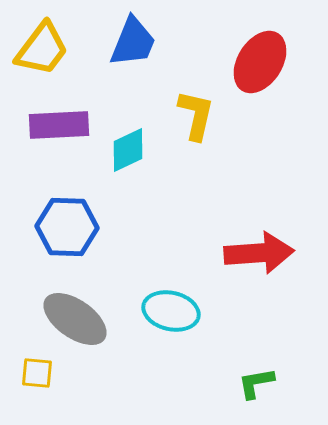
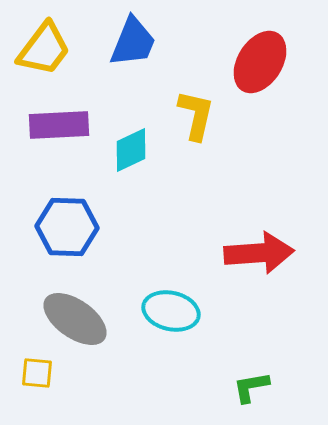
yellow trapezoid: moved 2 px right
cyan diamond: moved 3 px right
green L-shape: moved 5 px left, 4 px down
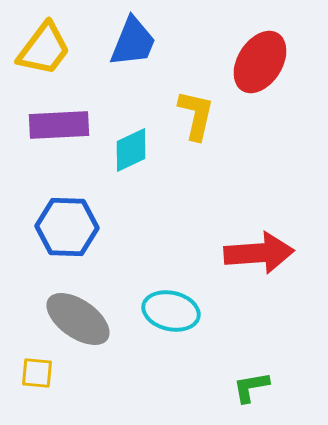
gray ellipse: moved 3 px right
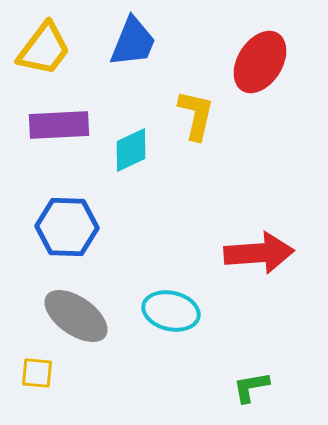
gray ellipse: moved 2 px left, 3 px up
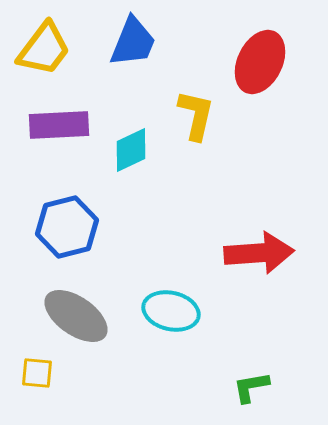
red ellipse: rotated 6 degrees counterclockwise
blue hexagon: rotated 16 degrees counterclockwise
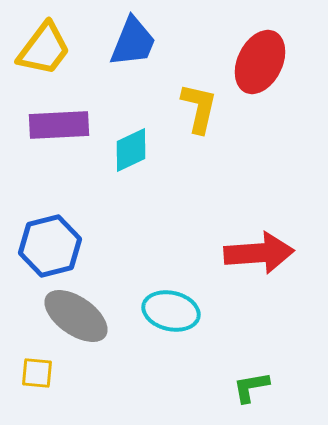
yellow L-shape: moved 3 px right, 7 px up
blue hexagon: moved 17 px left, 19 px down
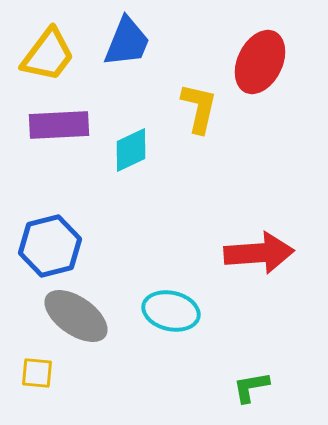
blue trapezoid: moved 6 px left
yellow trapezoid: moved 4 px right, 6 px down
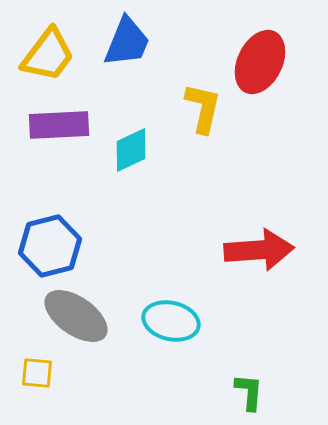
yellow L-shape: moved 4 px right
red arrow: moved 3 px up
cyan ellipse: moved 10 px down
green L-shape: moved 2 px left, 5 px down; rotated 105 degrees clockwise
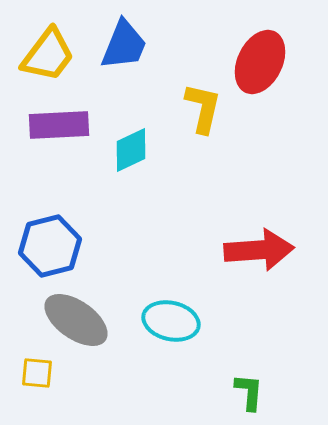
blue trapezoid: moved 3 px left, 3 px down
gray ellipse: moved 4 px down
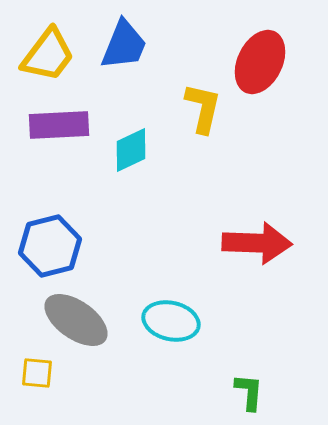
red arrow: moved 2 px left, 7 px up; rotated 6 degrees clockwise
